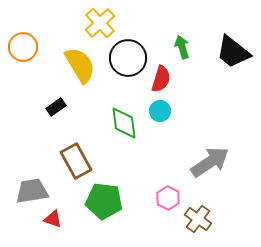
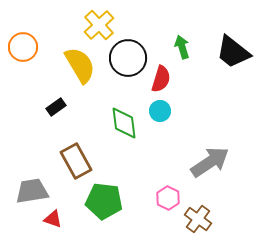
yellow cross: moved 1 px left, 2 px down
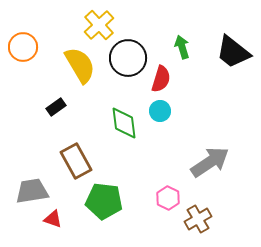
brown cross: rotated 24 degrees clockwise
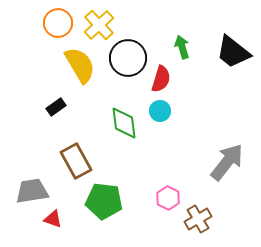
orange circle: moved 35 px right, 24 px up
gray arrow: moved 17 px right; rotated 18 degrees counterclockwise
